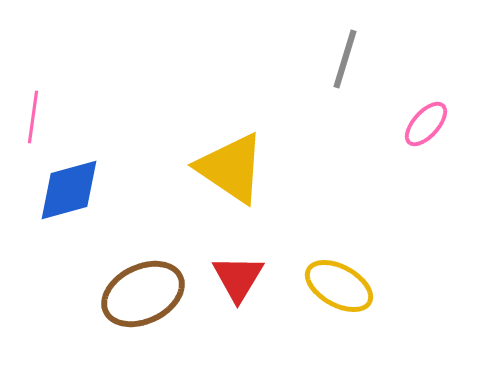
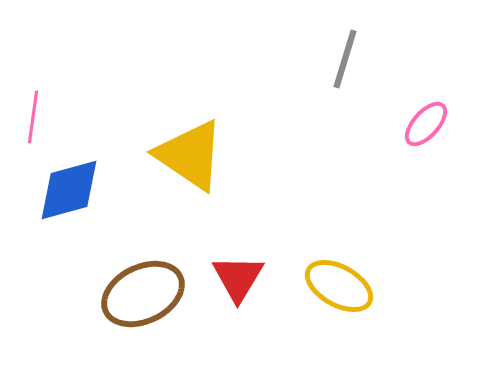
yellow triangle: moved 41 px left, 13 px up
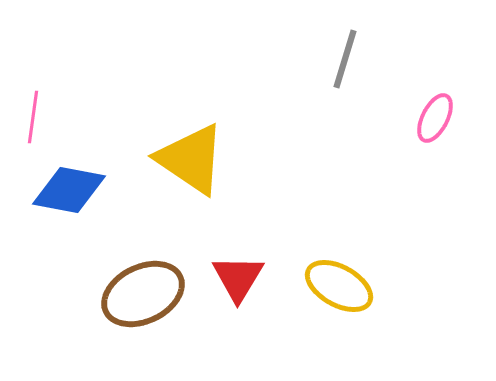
pink ellipse: moved 9 px right, 6 px up; rotated 15 degrees counterclockwise
yellow triangle: moved 1 px right, 4 px down
blue diamond: rotated 26 degrees clockwise
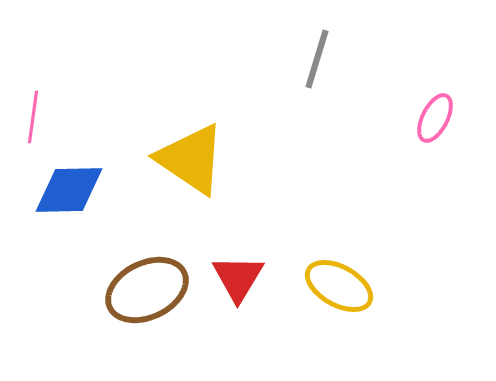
gray line: moved 28 px left
blue diamond: rotated 12 degrees counterclockwise
brown ellipse: moved 4 px right, 4 px up
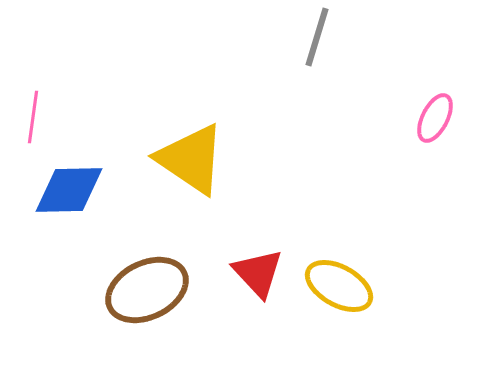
gray line: moved 22 px up
red triangle: moved 20 px right, 5 px up; rotated 14 degrees counterclockwise
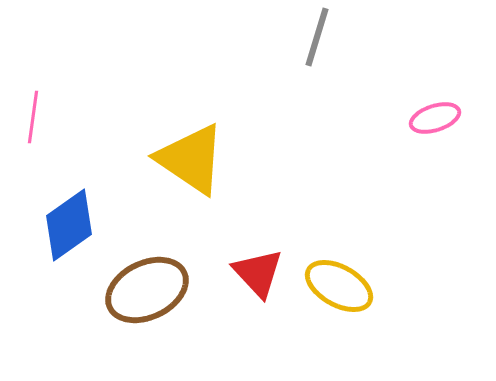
pink ellipse: rotated 45 degrees clockwise
blue diamond: moved 35 px down; rotated 34 degrees counterclockwise
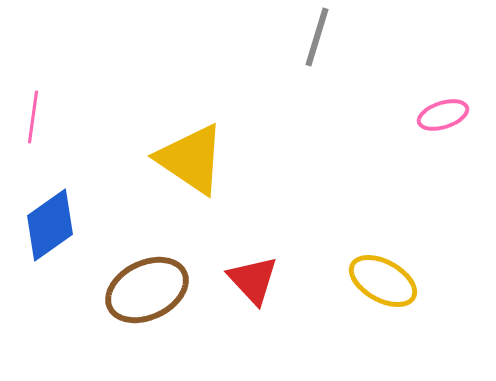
pink ellipse: moved 8 px right, 3 px up
blue diamond: moved 19 px left
red triangle: moved 5 px left, 7 px down
yellow ellipse: moved 44 px right, 5 px up
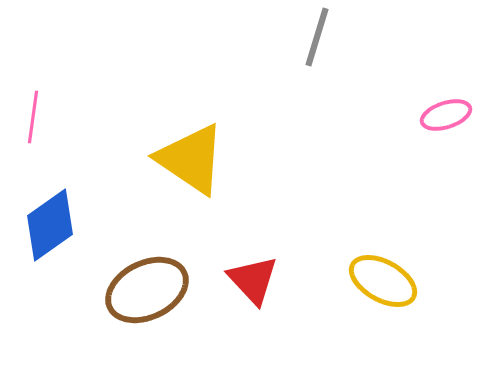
pink ellipse: moved 3 px right
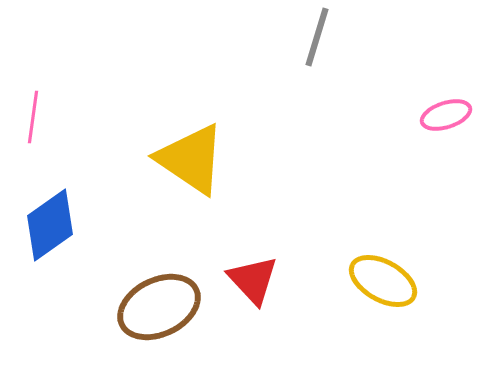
brown ellipse: moved 12 px right, 17 px down
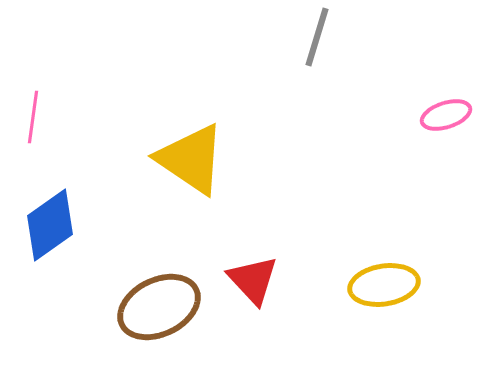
yellow ellipse: moved 1 px right, 4 px down; rotated 38 degrees counterclockwise
